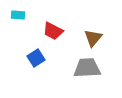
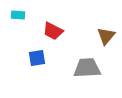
brown triangle: moved 13 px right, 2 px up
blue square: moved 1 px right; rotated 24 degrees clockwise
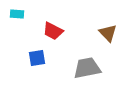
cyan rectangle: moved 1 px left, 1 px up
brown triangle: moved 2 px right, 3 px up; rotated 24 degrees counterclockwise
gray trapezoid: rotated 8 degrees counterclockwise
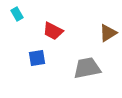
cyan rectangle: rotated 56 degrees clockwise
brown triangle: rotated 42 degrees clockwise
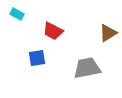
cyan rectangle: rotated 32 degrees counterclockwise
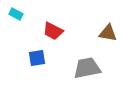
cyan rectangle: moved 1 px left
brown triangle: rotated 42 degrees clockwise
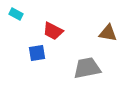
blue square: moved 5 px up
